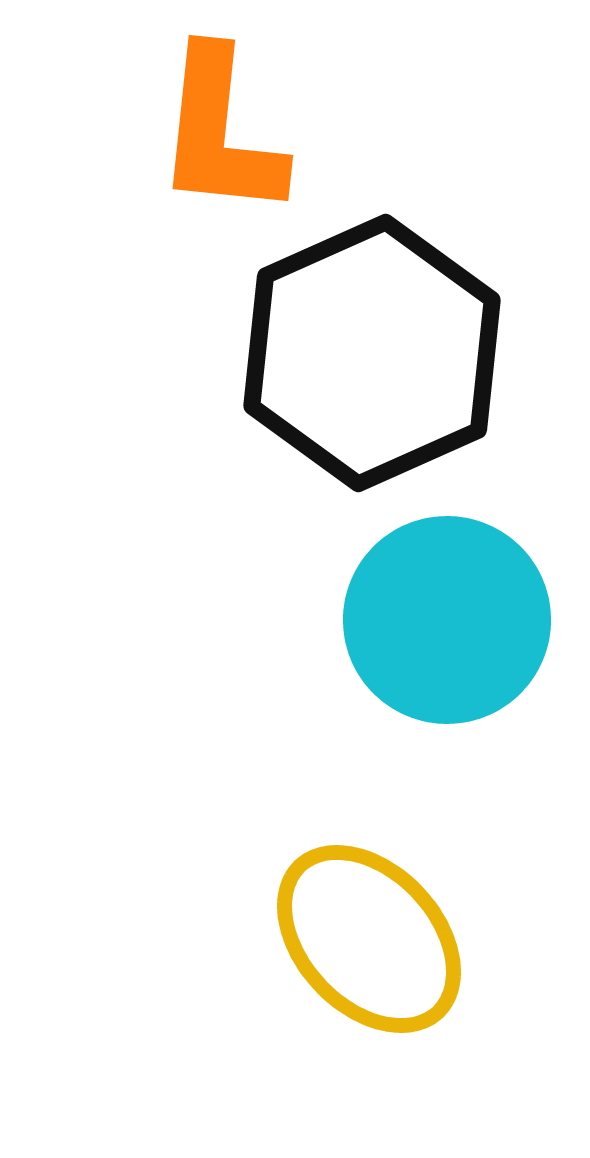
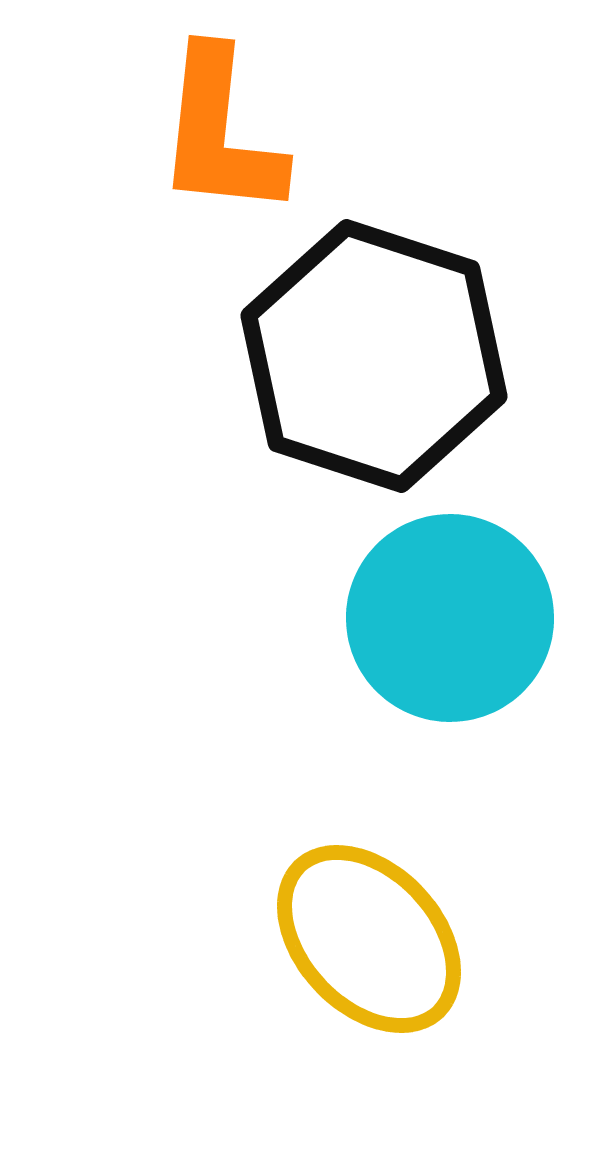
black hexagon: moved 2 px right, 3 px down; rotated 18 degrees counterclockwise
cyan circle: moved 3 px right, 2 px up
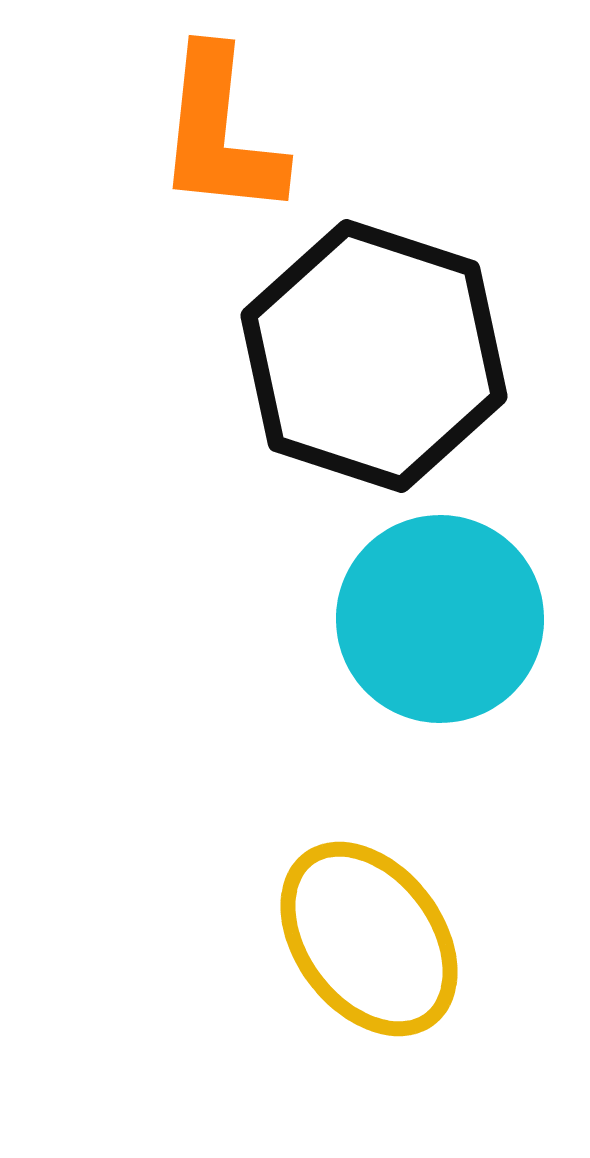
cyan circle: moved 10 px left, 1 px down
yellow ellipse: rotated 6 degrees clockwise
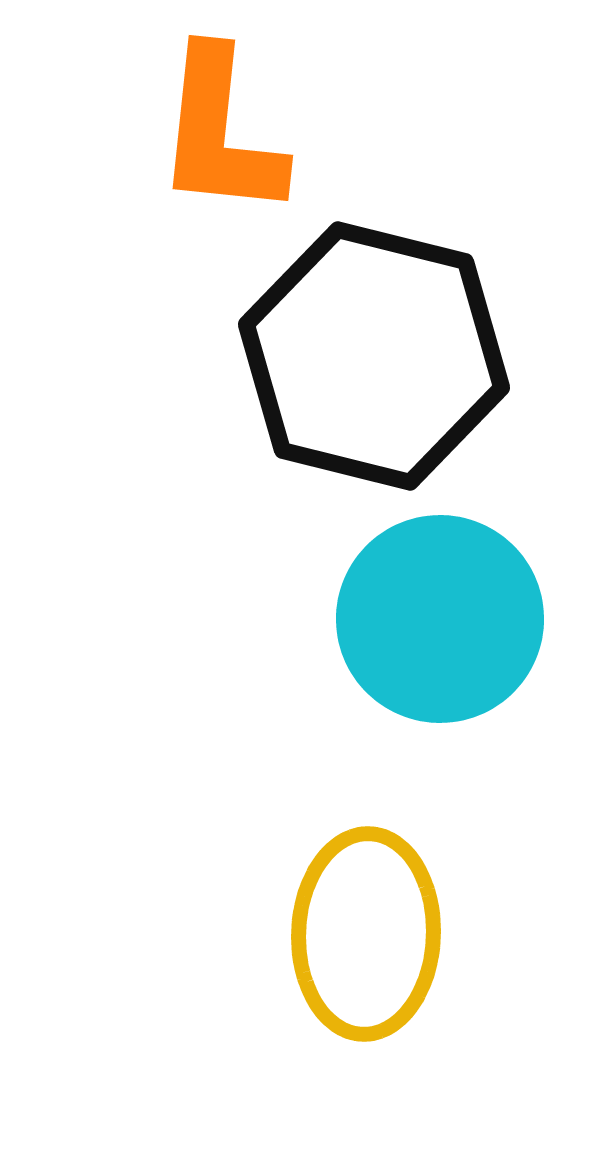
black hexagon: rotated 4 degrees counterclockwise
yellow ellipse: moved 3 px left, 5 px up; rotated 39 degrees clockwise
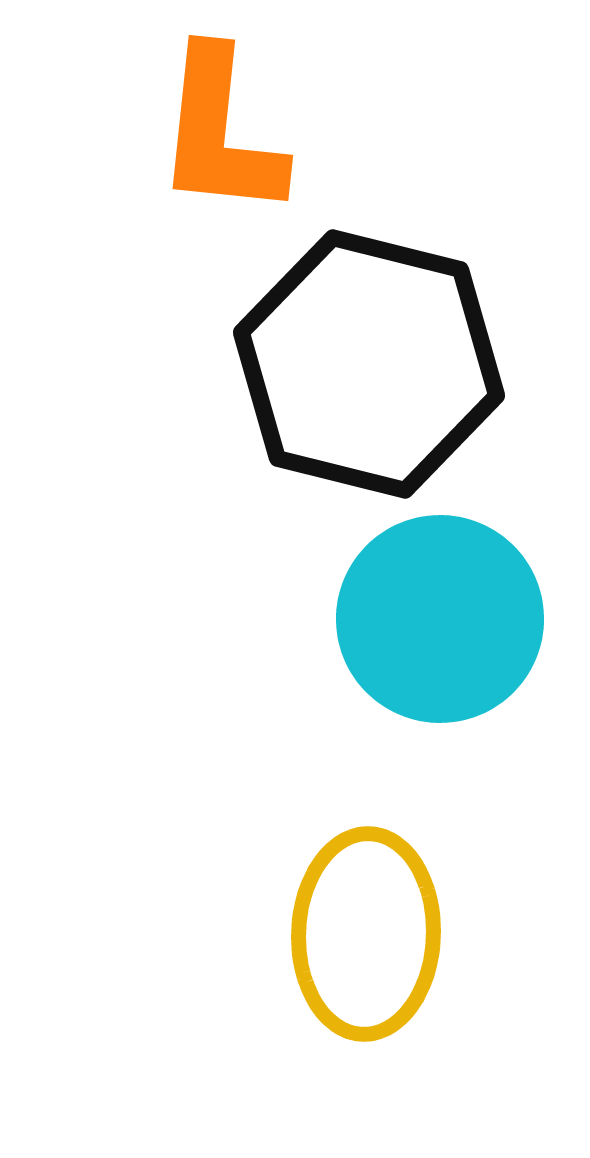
black hexagon: moved 5 px left, 8 px down
